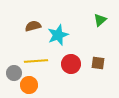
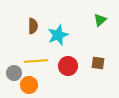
brown semicircle: rotated 105 degrees clockwise
red circle: moved 3 px left, 2 px down
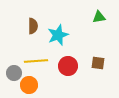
green triangle: moved 1 px left, 3 px up; rotated 32 degrees clockwise
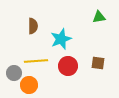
cyan star: moved 3 px right, 4 px down
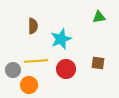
red circle: moved 2 px left, 3 px down
gray circle: moved 1 px left, 3 px up
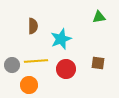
gray circle: moved 1 px left, 5 px up
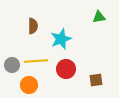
brown square: moved 2 px left, 17 px down; rotated 16 degrees counterclockwise
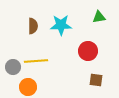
cyan star: moved 14 px up; rotated 20 degrees clockwise
gray circle: moved 1 px right, 2 px down
red circle: moved 22 px right, 18 px up
brown square: rotated 16 degrees clockwise
orange circle: moved 1 px left, 2 px down
